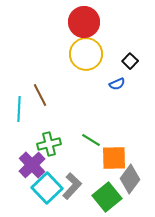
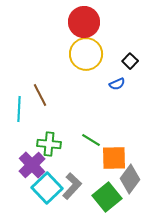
green cross: rotated 20 degrees clockwise
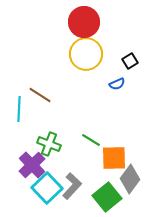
black square: rotated 14 degrees clockwise
brown line: rotated 30 degrees counterclockwise
green cross: rotated 15 degrees clockwise
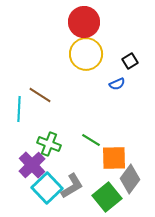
gray L-shape: rotated 16 degrees clockwise
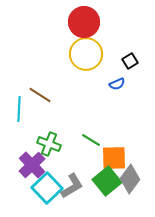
green square: moved 16 px up
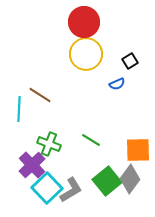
orange square: moved 24 px right, 8 px up
gray L-shape: moved 1 px left, 4 px down
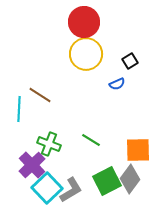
green square: rotated 12 degrees clockwise
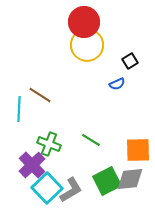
yellow circle: moved 1 px right, 9 px up
gray diamond: rotated 48 degrees clockwise
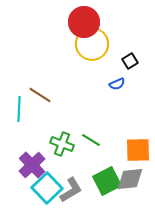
yellow circle: moved 5 px right, 1 px up
green cross: moved 13 px right
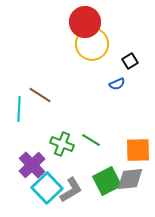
red circle: moved 1 px right
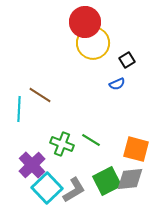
yellow circle: moved 1 px right, 1 px up
black square: moved 3 px left, 1 px up
orange square: moved 2 px left, 1 px up; rotated 16 degrees clockwise
gray L-shape: moved 3 px right
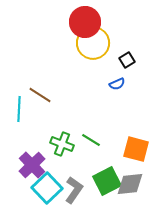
gray diamond: moved 5 px down
gray L-shape: rotated 24 degrees counterclockwise
